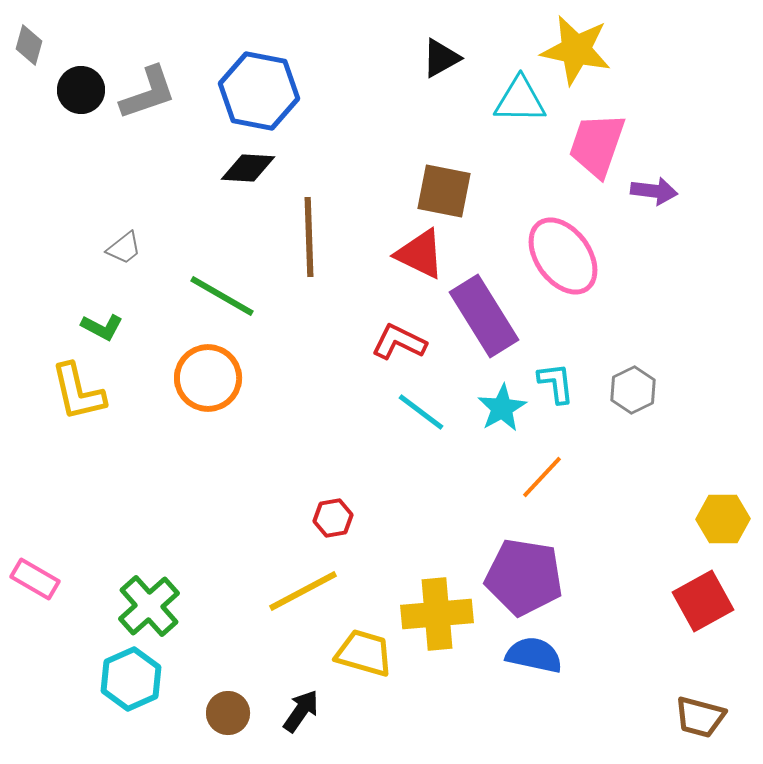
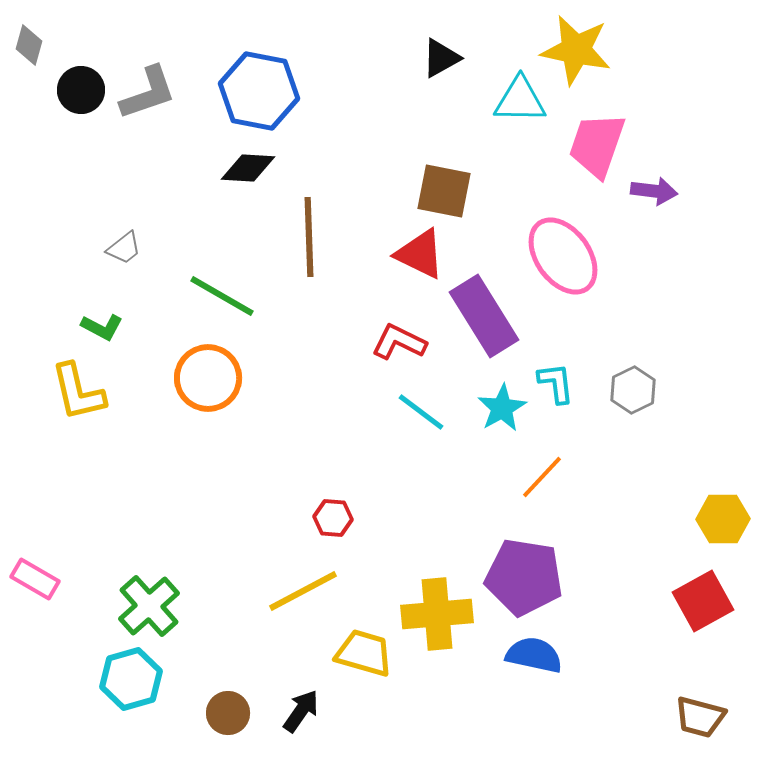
red hexagon: rotated 15 degrees clockwise
cyan hexagon: rotated 8 degrees clockwise
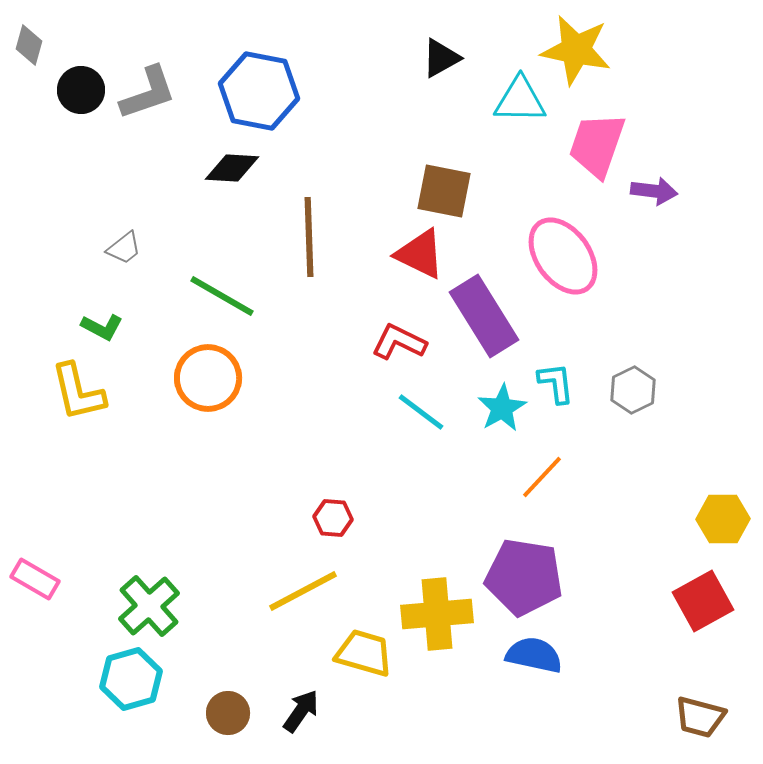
black diamond: moved 16 px left
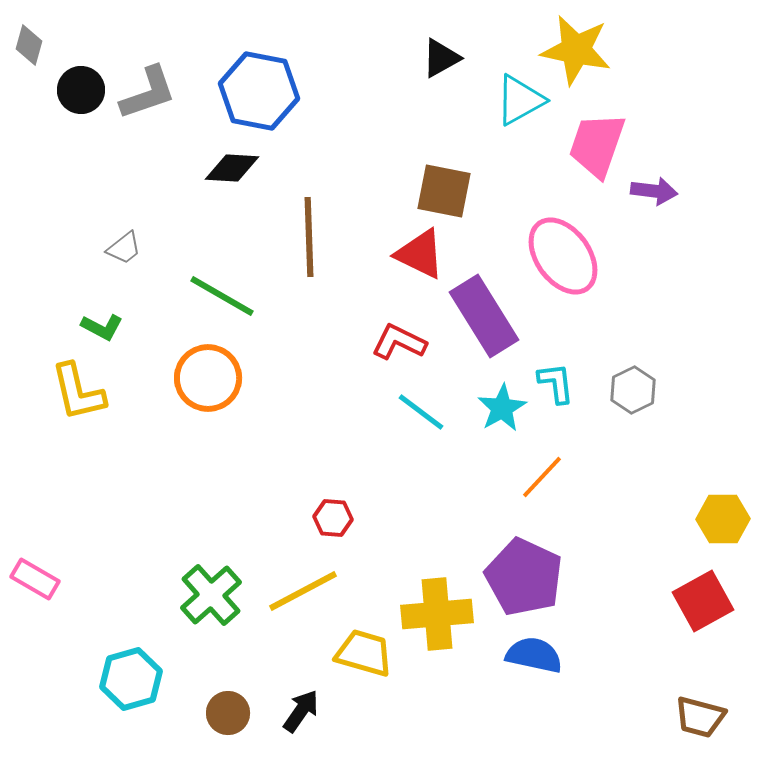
cyan triangle: rotated 30 degrees counterclockwise
purple pentagon: rotated 16 degrees clockwise
green cross: moved 62 px right, 11 px up
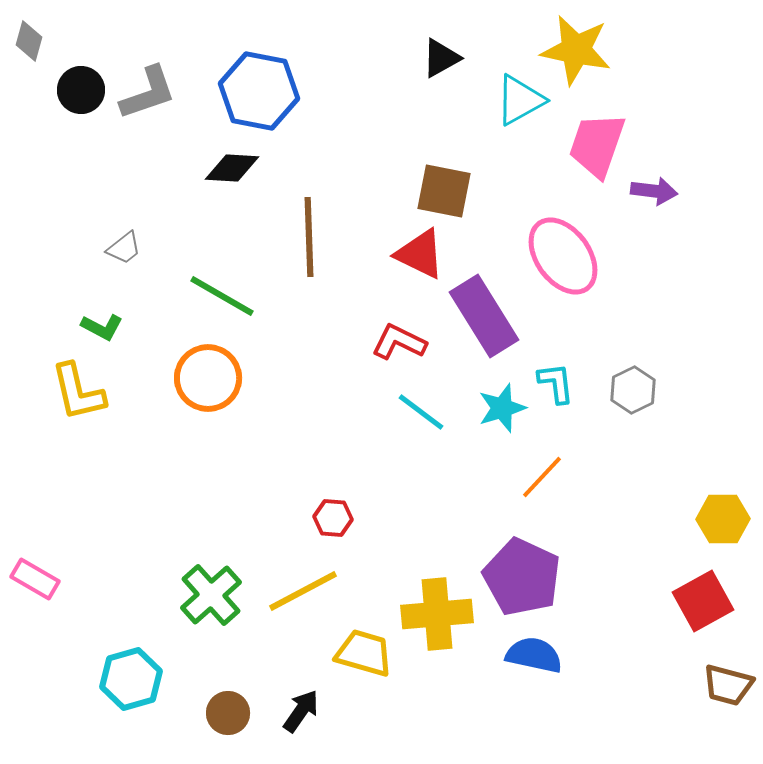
gray diamond: moved 4 px up
cyan star: rotated 12 degrees clockwise
purple pentagon: moved 2 px left
brown trapezoid: moved 28 px right, 32 px up
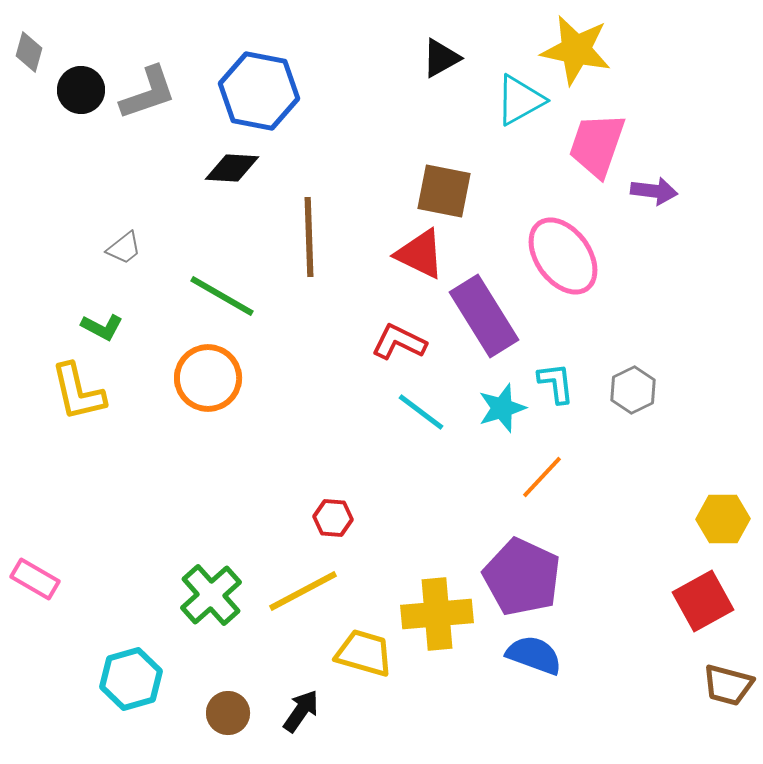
gray diamond: moved 11 px down
blue semicircle: rotated 8 degrees clockwise
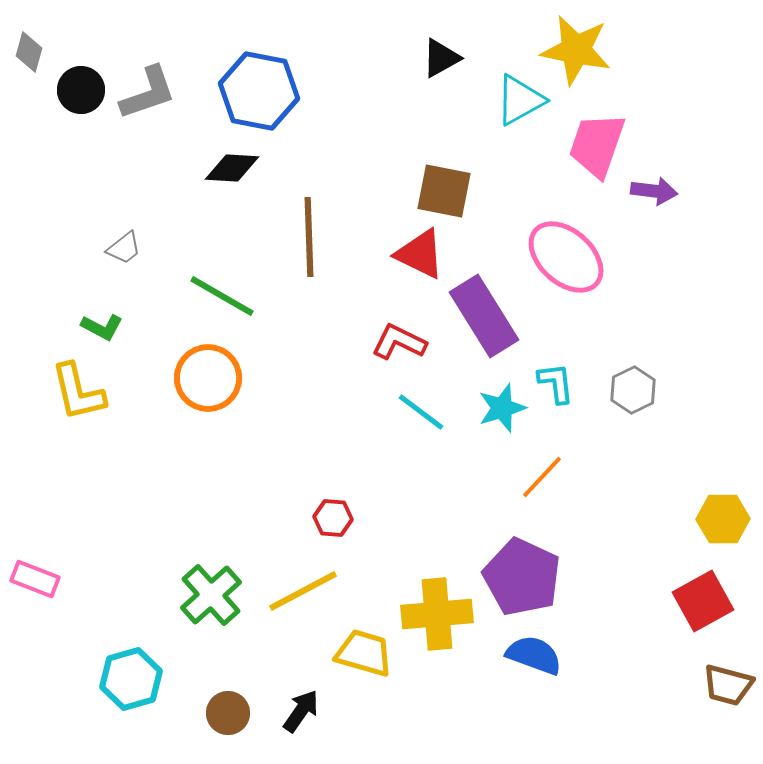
pink ellipse: moved 3 px right, 1 px down; rotated 12 degrees counterclockwise
pink rectangle: rotated 9 degrees counterclockwise
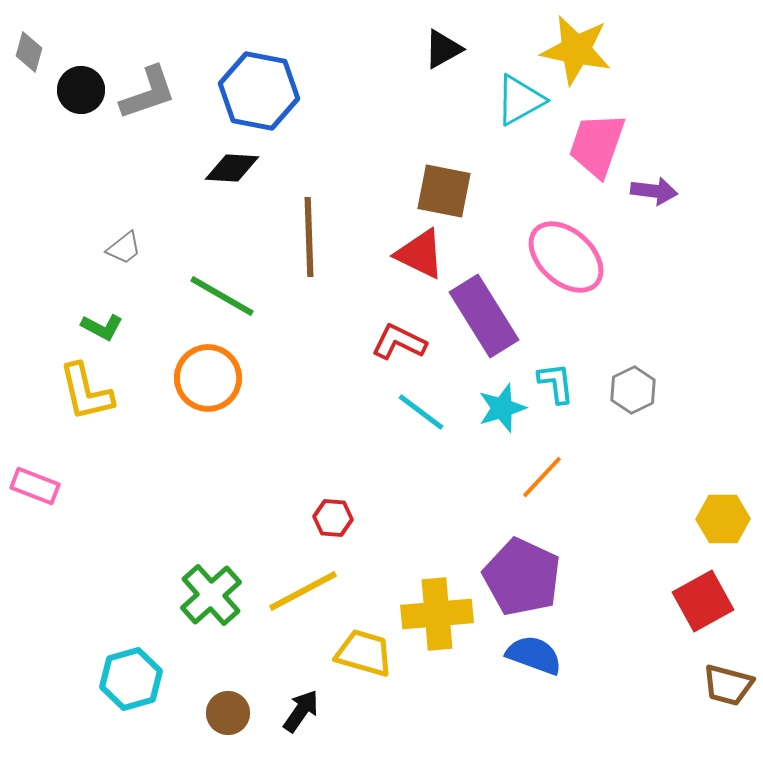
black triangle: moved 2 px right, 9 px up
yellow L-shape: moved 8 px right
pink rectangle: moved 93 px up
